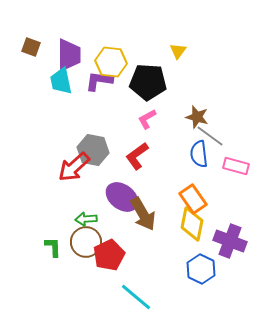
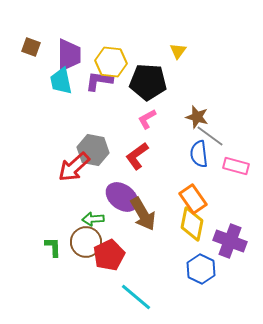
green arrow: moved 7 px right
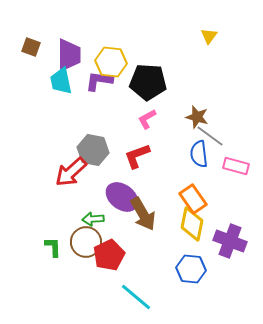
yellow triangle: moved 31 px right, 15 px up
red L-shape: rotated 16 degrees clockwise
red arrow: moved 3 px left, 5 px down
blue hexagon: moved 10 px left; rotated 20 degrees counterclockwise
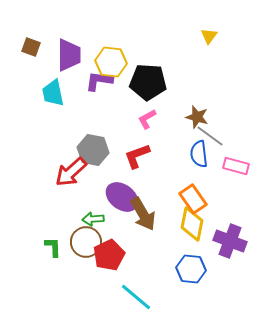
cyan trapezoid: moved 8 px left, 12 px down
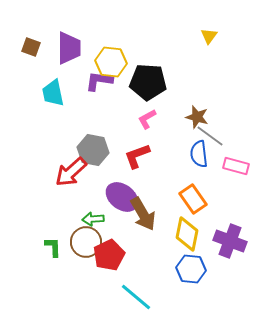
purple trapezoid: moved 7 px up
yellow diamond: moved 5 px left, 10 px down
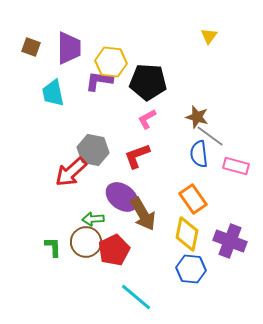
red pentagon: moved 5 px right, 5 px up
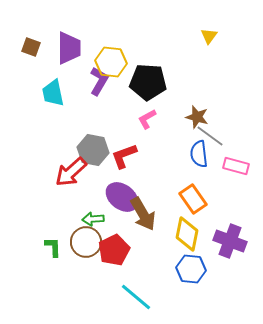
purple L-shape: rotated 112 degrees clockwise
red L-shape: moved 13 px left
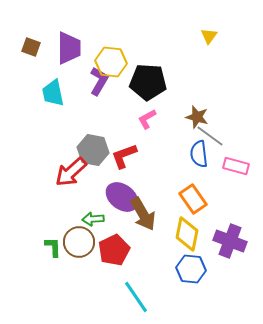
brown circle: moved 7 px left
cyan line: rotated 16 degrees clockwise
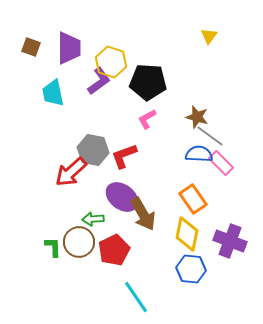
yellow hexagon: rotated 12 degrees clockwise
purple L-shape: rotated 24 degrees clockwise
blue semicircle: rotated 100 degrees clockwise
pink rectangle: moved 15 px left, 3 px up; rotated 30 degrees clockwise
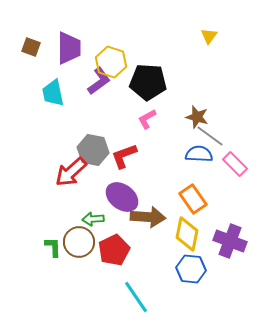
pink rectangle: moved 14 px right, 1 px down
brown arrow: moved 5 px right, 3 px down; rotated 56 degrees counterclockwise
